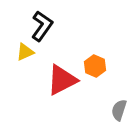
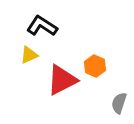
black L-shape: rotated 92 degrees counterclockwise
yellow triangle: moved 4 px right, 3 px down
gray semicircle: moved 7 px up
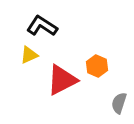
orange hexagon: moved 2 px right
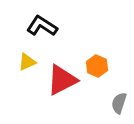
yellow triangle: moved 2 px left, 7 px down
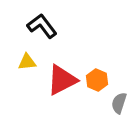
black L-shape: rotated 20 degrees clockwise
yellow triangle: rotated 18 degrees clockwise
orange hexagon: moved 14 px down
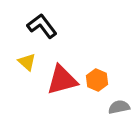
yellow triangle: rotated 48 degrees clockwise
red triangle: rotated 12 degrees clockwise
gray semicircle: moved 4 px down; rotated 60 degrees clockwise
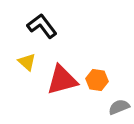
orange hexagon: rotated 15 degrees counterclockwise
gray semicircle: rotated 10 degrees counterclockwise
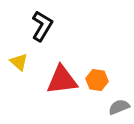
black L-shape: rotated 68 degrees clockwise
yellow triangle: moved 8 px left
red triangle: rotated 8 degrees clockwise
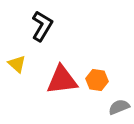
yellow triangle: moved 2 px left, 2 px down
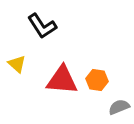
black L-shape: rotated 116 degrees clockwise
red triangle: rotated 12 degrees clockwise
